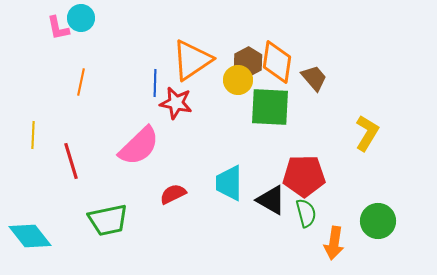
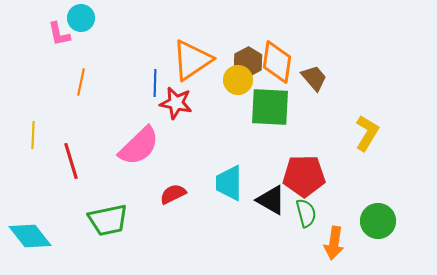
pink L-shape: moved 1 px right, 6 px down
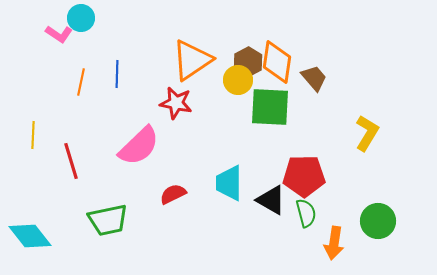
pink L-shape: rotated 44 degrees counterclockwise
blue line: moved 38 px left, 9 px up
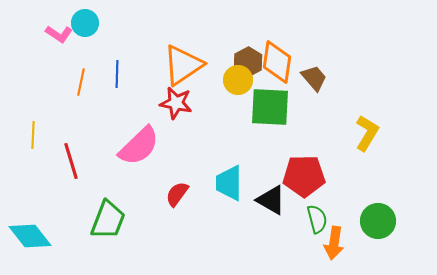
cyan circle: moved 4 px right, 5 px down
orange triangle: moved 9 px left, 5 px down
red semicircle: moved 4 px right; rotated 28 degrees counterclockwise
green semicircle: moved 11 px right, 6 px down
green trapezoid: rotated 57 degrees counterclockwise
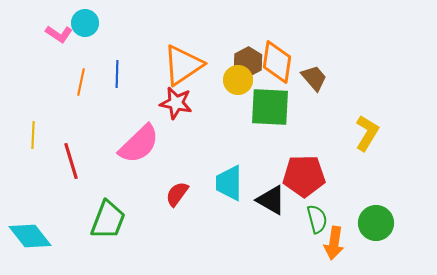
pink semicircle: moved 2 px up
green circle: moved 2 px left, 2 px down
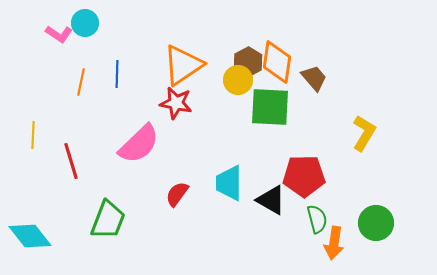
yellow L-shape: moved 3 px left
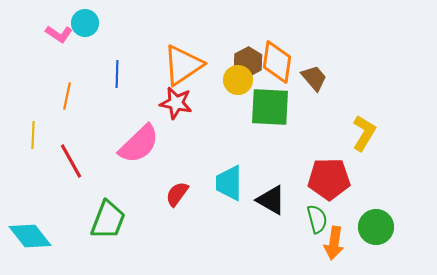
orange line: moved 14 px left, 14 px down
red line: rotated 12 degrees counterclockwise
red pentagon: moved 25 px right, 3 px down
green circle: moved 4 px down
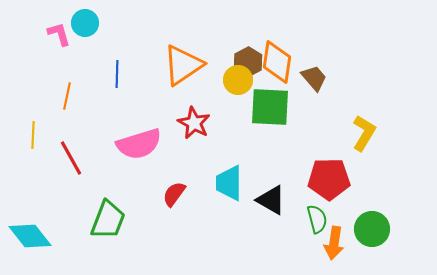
pink L-shape: rotated 140 degrees counterclockwise
red star: moved 18 px right, 20 px down; rotated 16 degrees clockwise
pink semicircle: rotated 27 degrees clockwise
red line: moved 3 px up
red semicircle: moved 3 px left
green circle: moved 4 px left, 2 px down
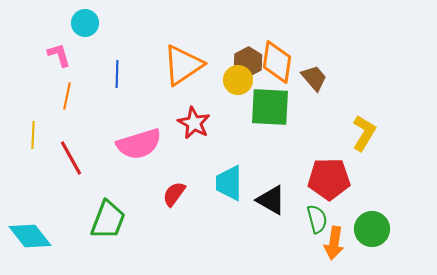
pink L-shape: moved 21 px down
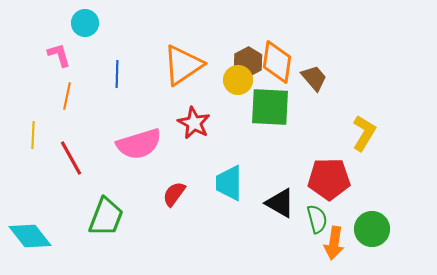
black triangle: moved 9 px right, 3 px down
green trapezoid: moved 2 px left, 3 px up
